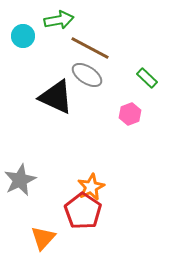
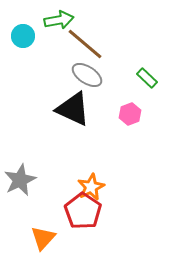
brown line: moved 5 px left, 4 px up; rotated 12 degrees clockwise
black triangle: moved 17 px right, 12 px down
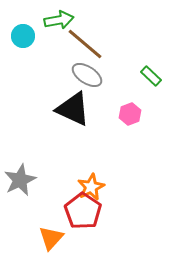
green rectangle: moved 4 px right, 2 px up
orange triangle: moved 8 px right
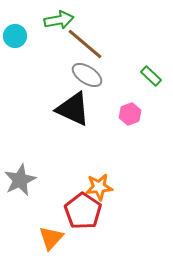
cyan circle: moved 8 px left
orange star: moved 8 px right; rotated 20 degrees clockwise
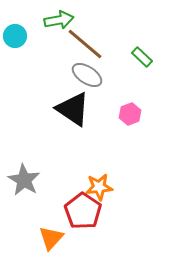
green rectangle: moved 9 px left, 19 px up
black triangle: rotated 9 degrees clockwise
gray star: moved 4 px right; rotated 16 degrees counterclockwise
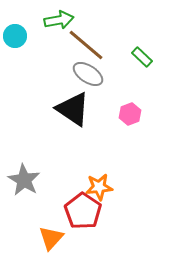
brown line: moved 1 px right, 1 px down
gray ellipse: moved 1 px right, 1 px up
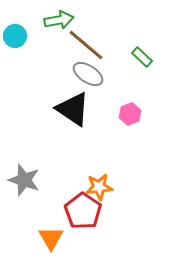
gray star: rotated 12 degrees counterclockwise
orange triangle: rotated 12 degrees counterclockwise
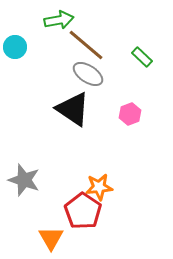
cyan circle: moved 11 px down
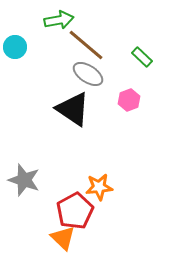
pink hexagon: moved 1 px left, 14 px up
red pentagon: moved 8 px left; rotated 9 degrees clockwise
orange triangle: moved 12 px right; rotated 16 degrees counterclockwise
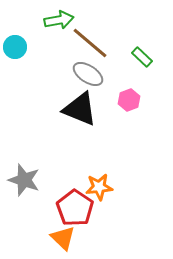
brown line: moved 4 px right, 2 px up
black triangle: moved 7 px right; rotated 12 degrees counterclockwise
red pentagon: moved 3 px up; rotated 9 degrees counterclockwise
